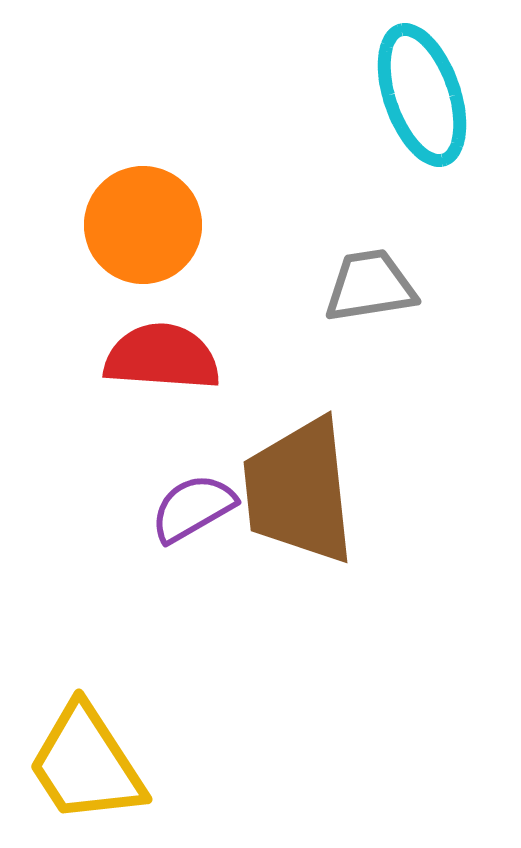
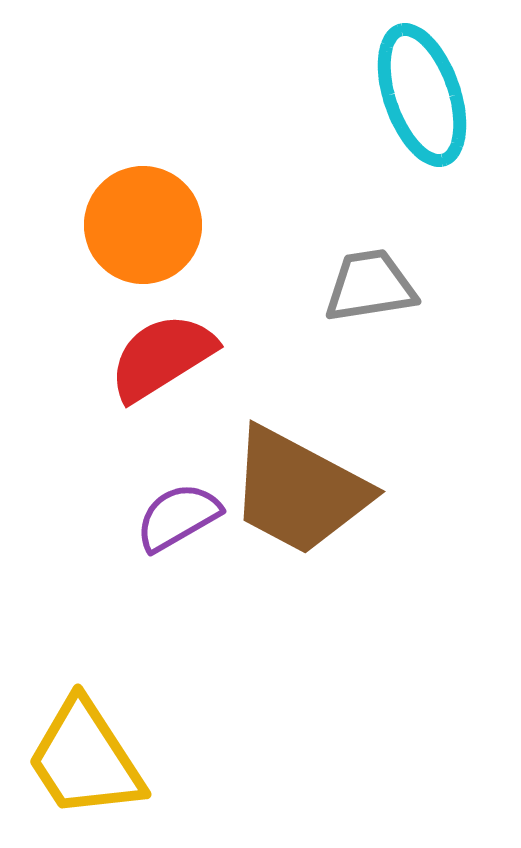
red semicircle: rotated 36 degrees counterclockwise
brown trapezoid: rotated 56 degrees counterclockwise
purple semicircle: moved 15 px left, 9 px down
yellow trapezoid: moved 1 px left, 5 px up
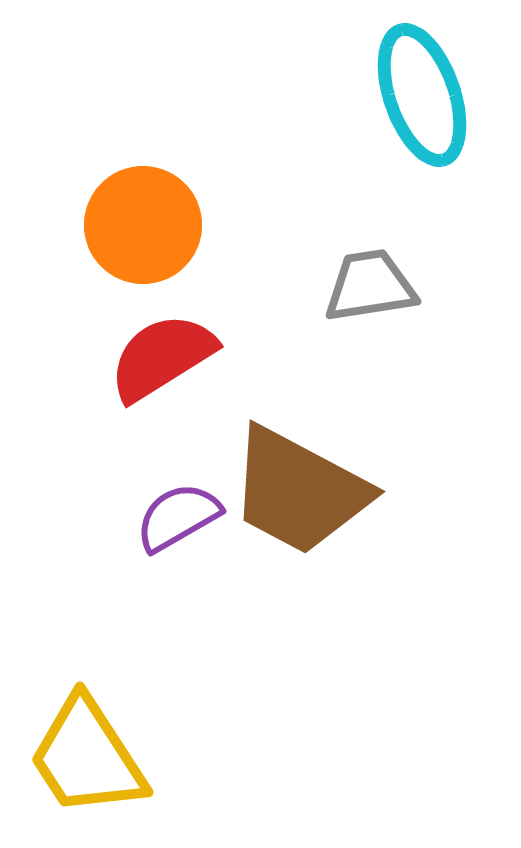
yellow trapezoid: moved 2 px right, 2 px up
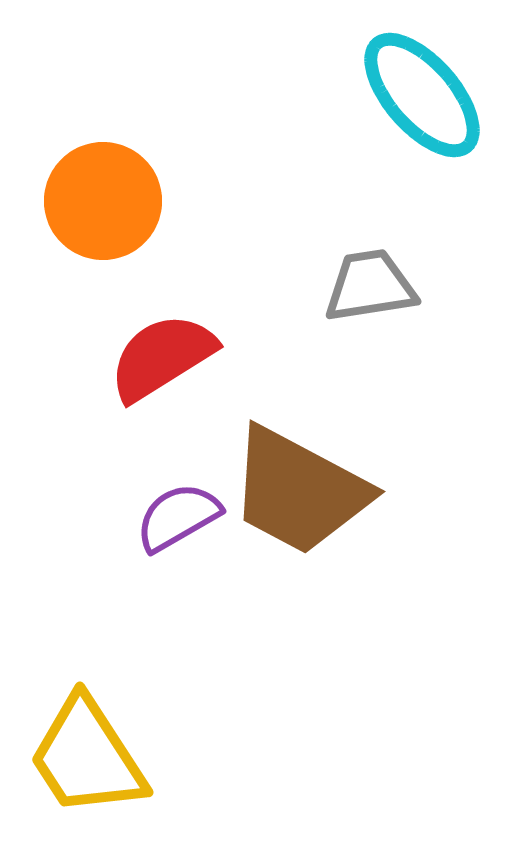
cyan ellipse: rotated 22 degrees counterclockwise
orange circle: moved 40 px left, 24 px up
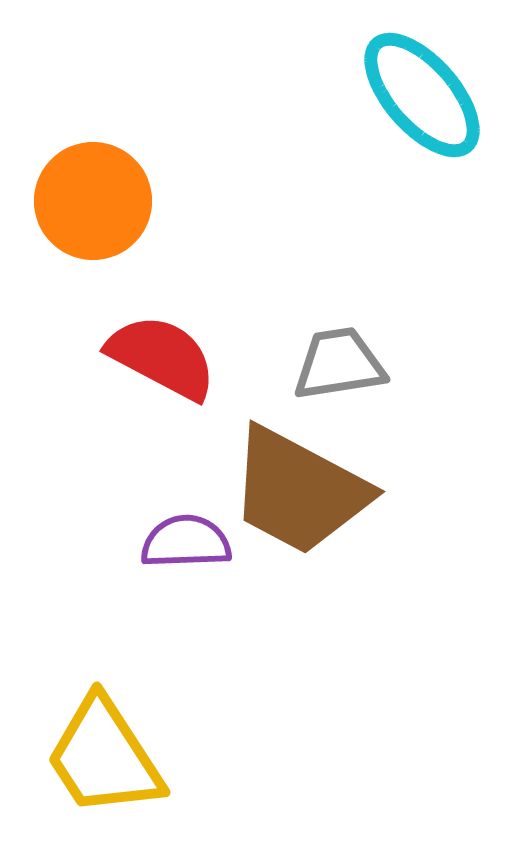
orange circle: moved 10 px left
gray trapezoid: moved 31 px left, 78 px down
red semicircle: rotated 60 degrees clockwise
purple semicircle: moved 8 px right, 25 px down; rotated 28 degrees clockwise
yellow trapezoid: moved 17 px right
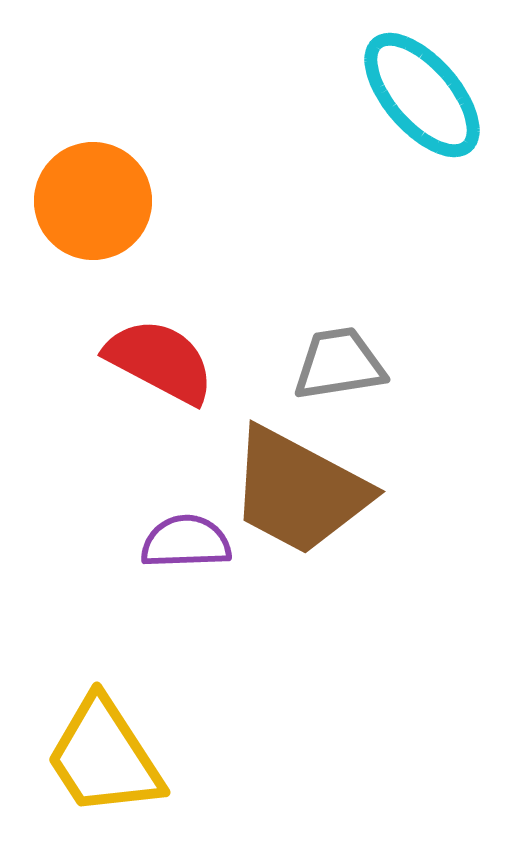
red semicircle: moved 2 px left, 4 px down
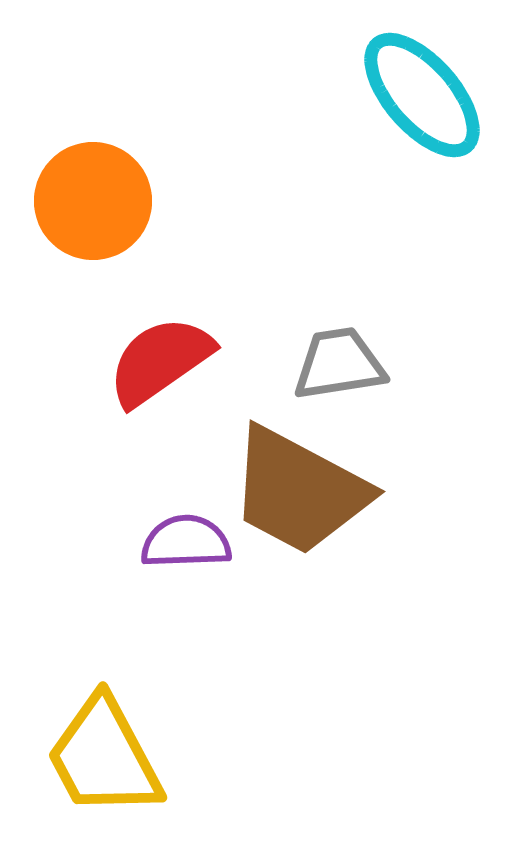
red semicircle: rotated 63 degrees counterclockwise
yellow trapezoid: rotated 5 degrees clockwise
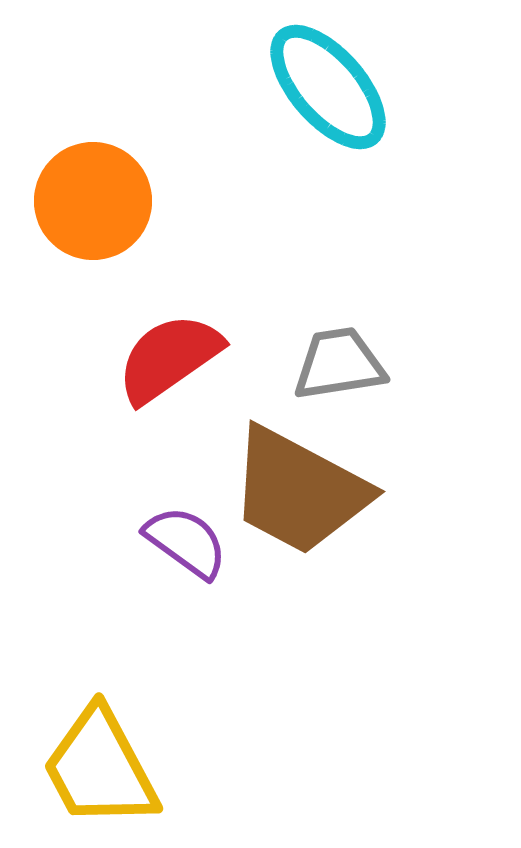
cyan ellipse: moved 94 px left, 8 px up
red semicircle: moved 9 px right, 3 px up
purple semicircle: rotated 38 degrees clockwise
yellow trapezoid: moved 4 px left, 11 px down
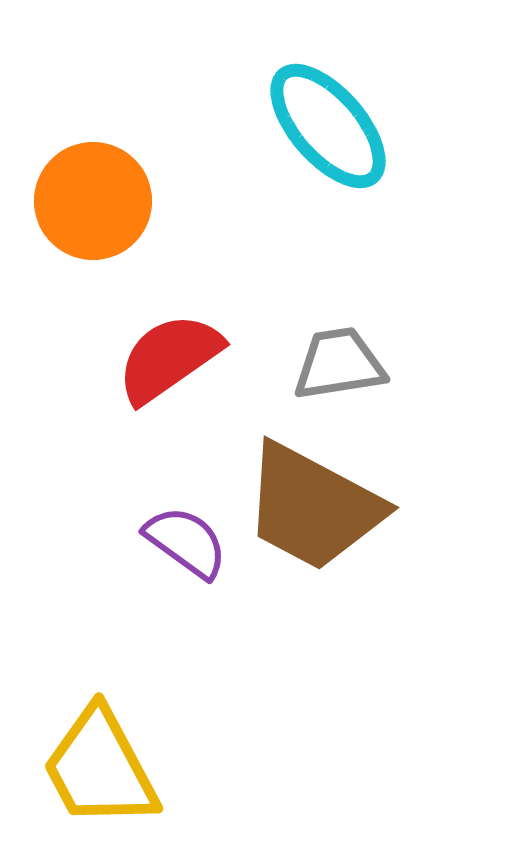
cyan ellipse: moved 39 px down
brown trapezoid: moved 14 px right, 16 px down
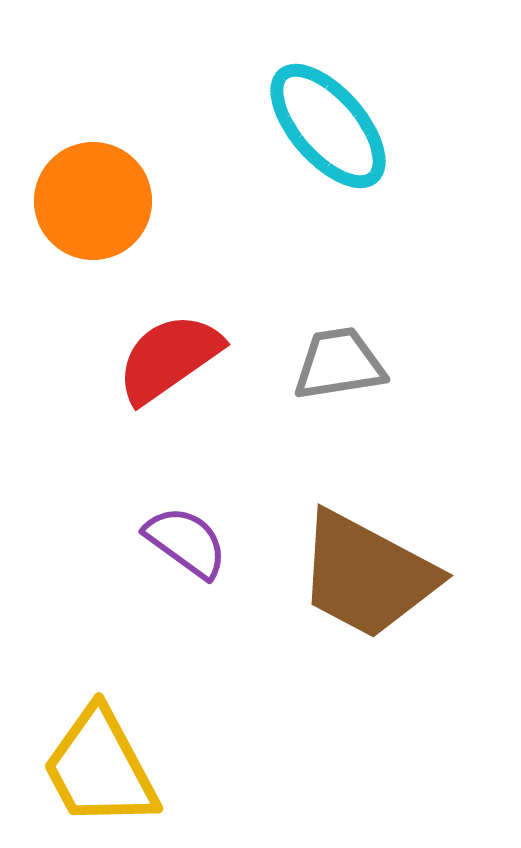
brown trapezoid: moved 54 px right, 68 px down
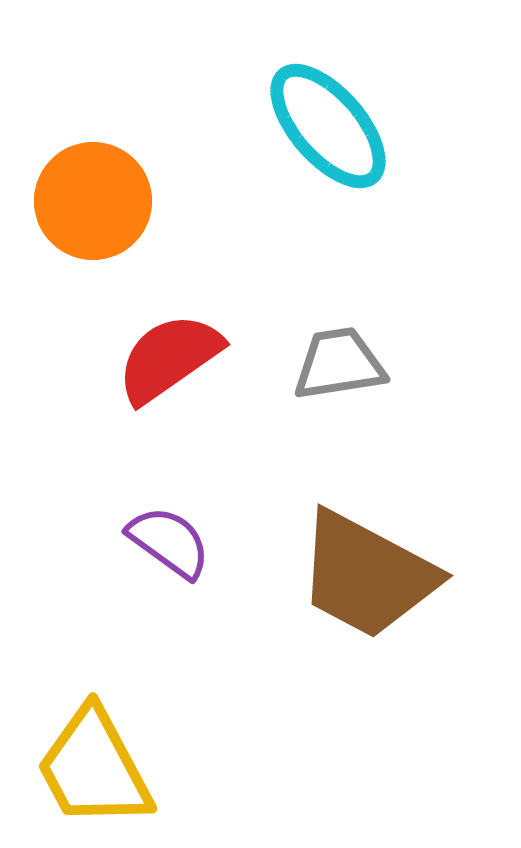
purple semicircle: moved 17 px left
yellow trapezoid: moved 6 px left
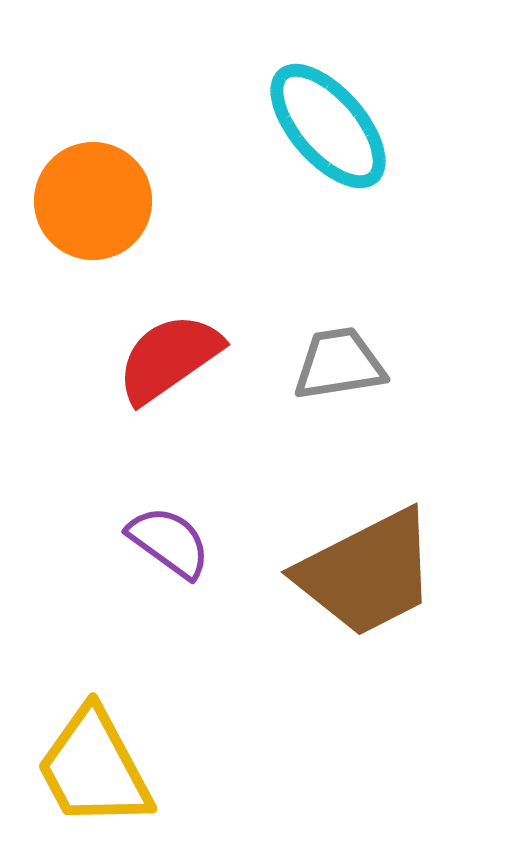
brown trapezoid: moved 2 px up; rotated 55 degrees counterclockwise
